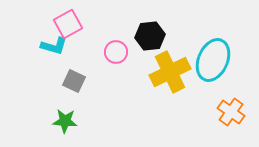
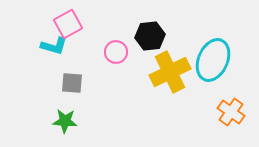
gray square: moved 2 px left, 2 px down; rotated 20 degrees counterclockwise
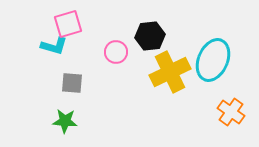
pink square: rotated 12 degrees clockwise
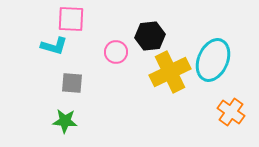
pink square: moved 3 px right, 5 px up; rotated 20 degrees clockwise
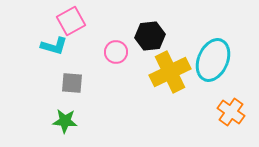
pink square: moved 2 px down; rotated 32 degrees counterclockwise
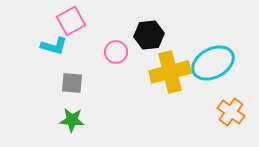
black hexagon: moved 1 px left, 1 px up
cyan ellipse: moved 3 px down; rotated 39 degrees clockwise
yellow cross: rotated 12 degrees clockwise
green star: moved 7 px right, 1 px up
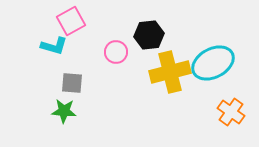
green star: moved 8 px left, 9 px up
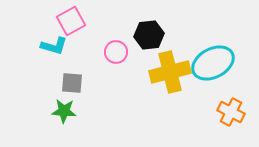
orange cross: rotated 8 degrees counterclockwise
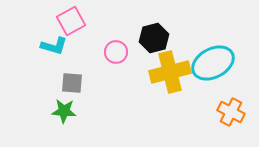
black hexagon: moved 5 px right, 3 px down; rotated 8 degrees counterclockwise
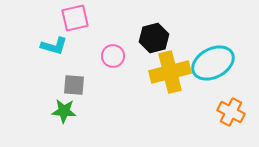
pink square: moved 4 px right, 3 px up; rotated 16 degrees clockwise
pink circle: moved 3 px left, 4 px down
gray square: moved 2 px right, 2 px down
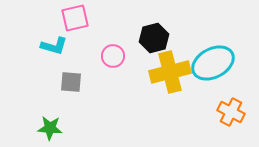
gray square: moved 3 px left, 3 px up
green star: moved 14 px left, 17 px down
